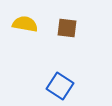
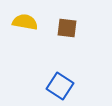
yellow semicircle: moved 2 px up
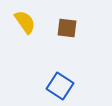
yellow semicircle: rotated 45 degrees clockwise
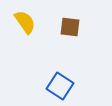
brown square: moved 3 px right, 1 px up
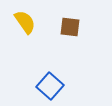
blue square: moved 10 px left; rotated 8 degrees clockwise
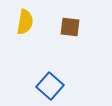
yellow semicircle: rotated 45 degrees clockwise
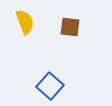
yellow semicircle: rotated 30 degrees counterclockwise
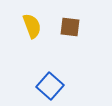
yellow semicircle: moved 7 px right, 4 px down
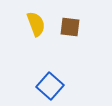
yellow semicircle: moved 4 px right, 2 px up
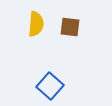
yellow semicircle: rotated 25 degrees clockwise
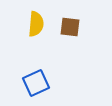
blue square: moved 14 px left, 3 px up; rotated 24 degrees clockwise
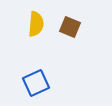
brown square: rotated 15 degrees clockwise
